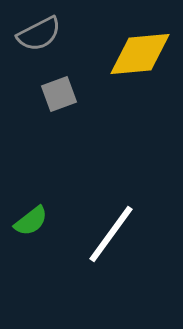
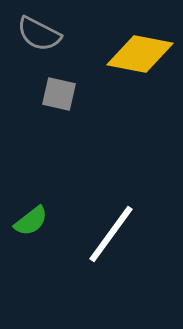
gray semicircle: rotated 54 degrees clockwise
yellow diamond: rotated 16 degrees clockwise
gray square: rotated 33 degrees clockwise
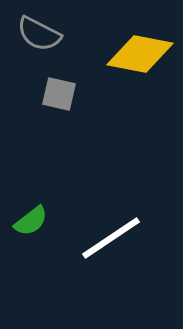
white line: moved 4 px down; rotated 20 degrees clockwise
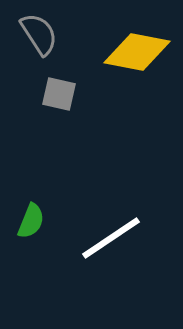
gray semicircle: rotated 150 degrees counterclockwise
yellow diamond: moved 3 px left, 2 px up
green semicircle: rotated 30 degrees counterclockwise
